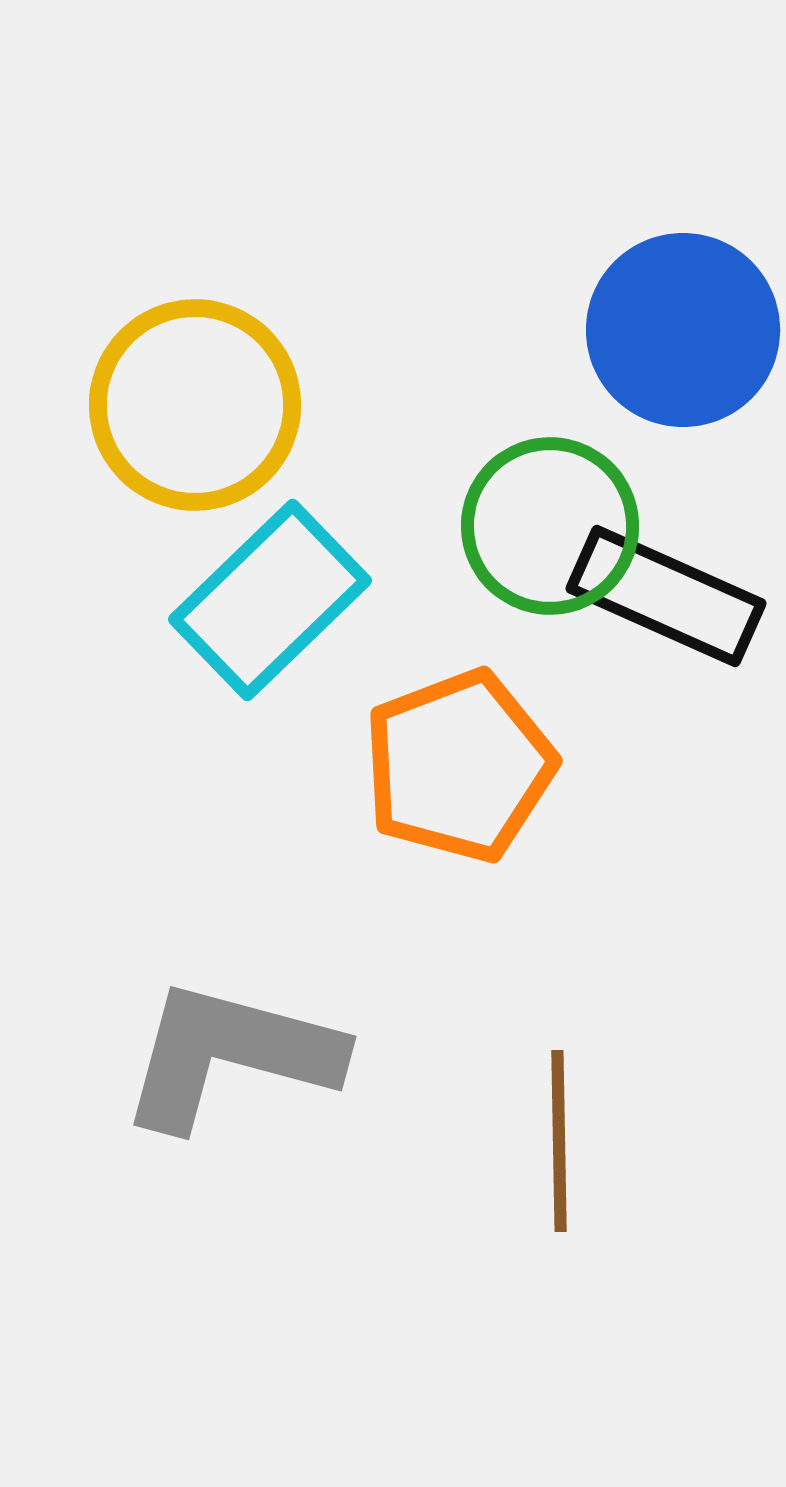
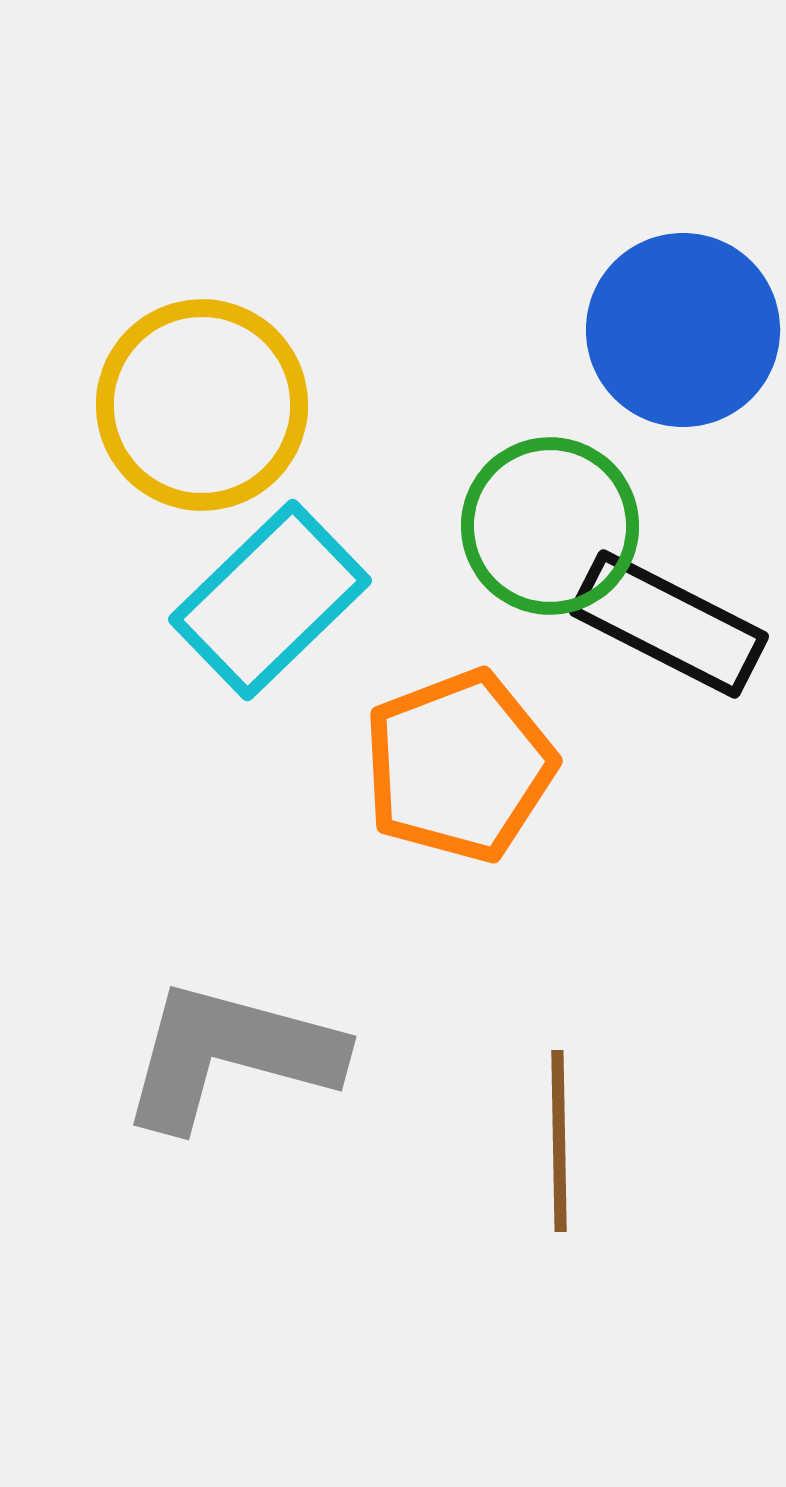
yellow circle: moved 7 px right
black rectangle: moved 3 px right, 28 px down; rotated 3 degrees clockwise
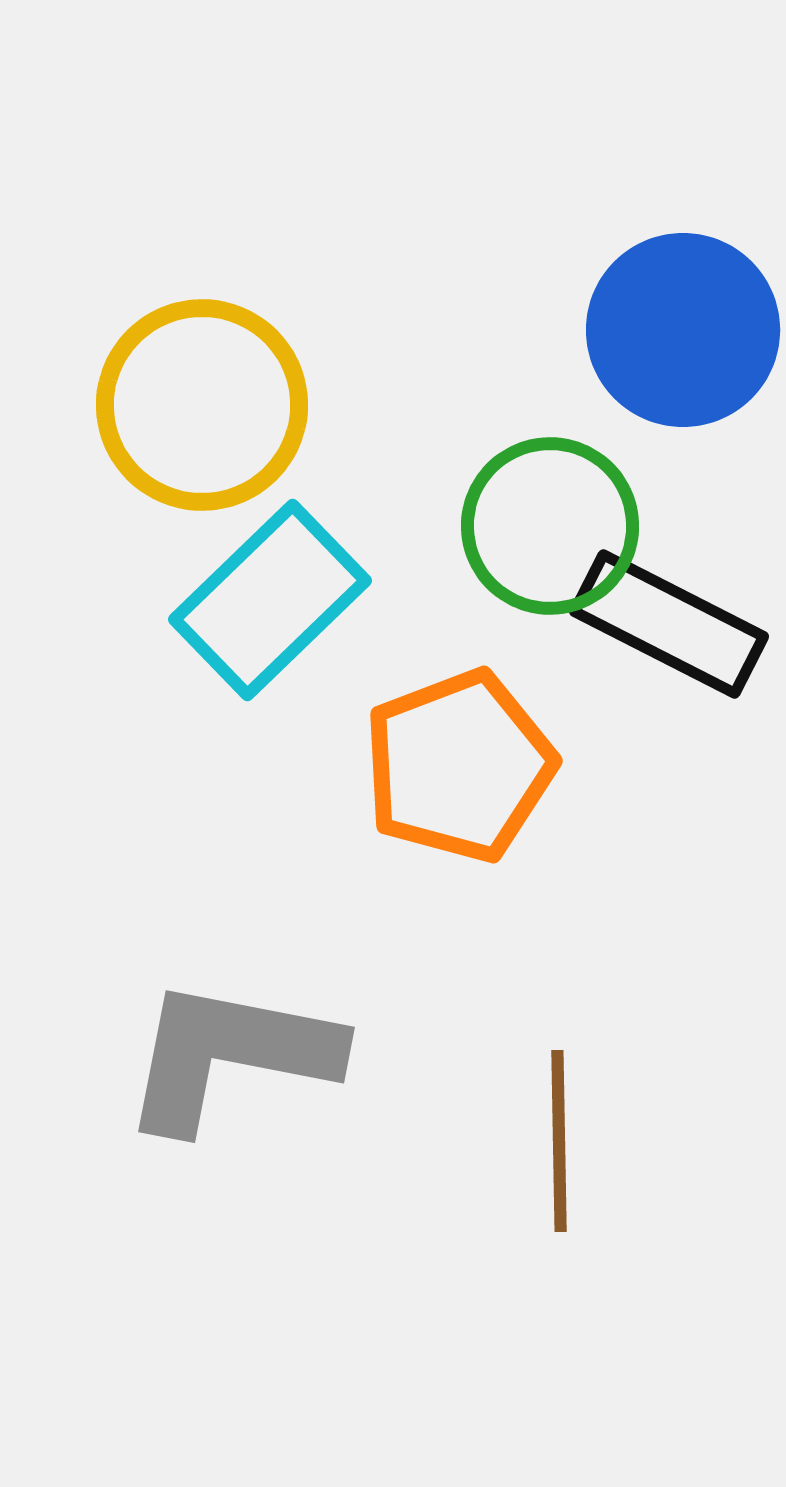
gray L-shape: rotated 4 degrees counterclockwise
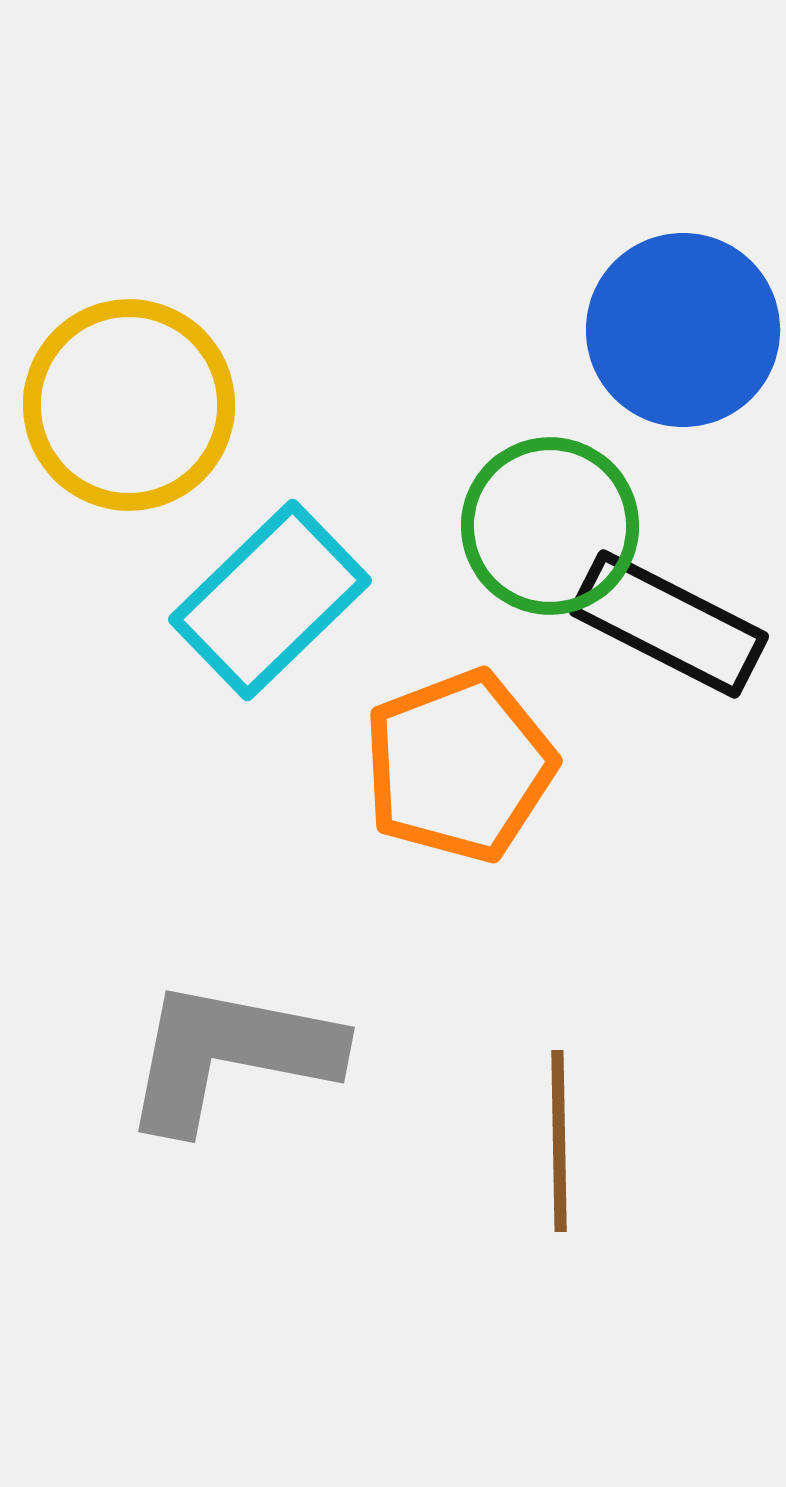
yellow circle: moved 73 px left
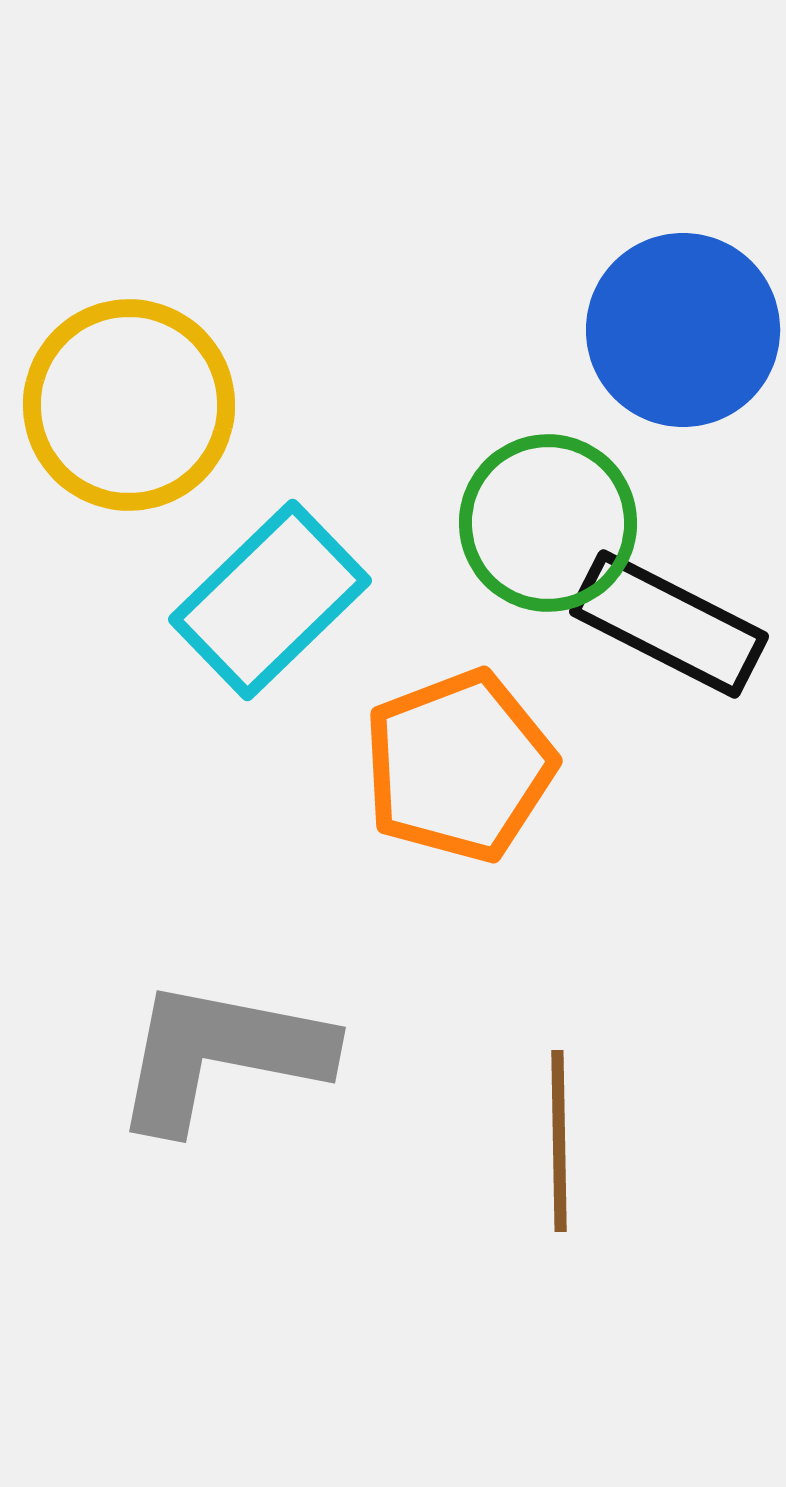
green circle: moved 2 px left, 3 px up
gray L-shape: moved 9 px left
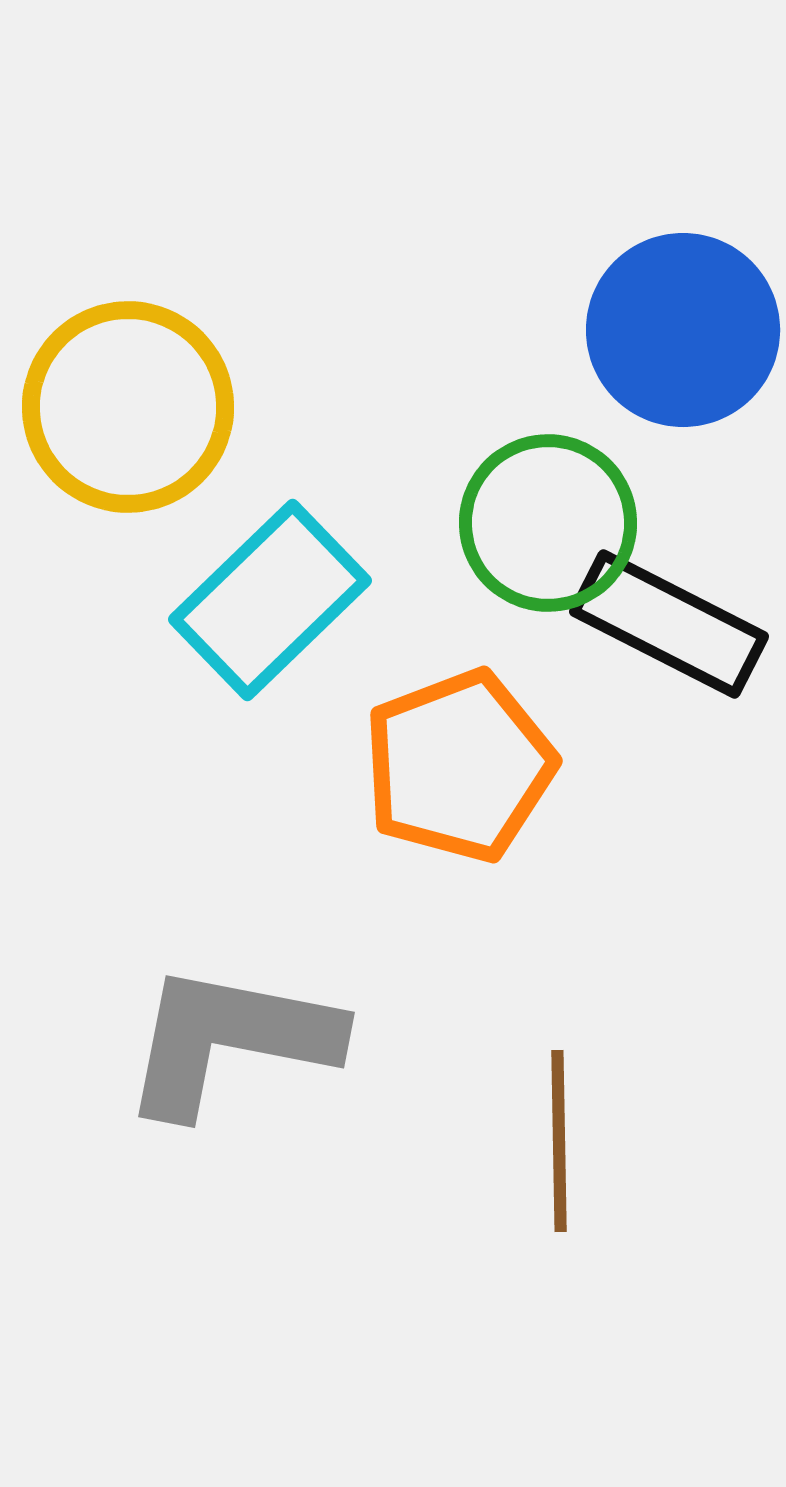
yellow circle: moved 1 px left, 2 px down
gray L-shape: moved 9 px right, 15 px up
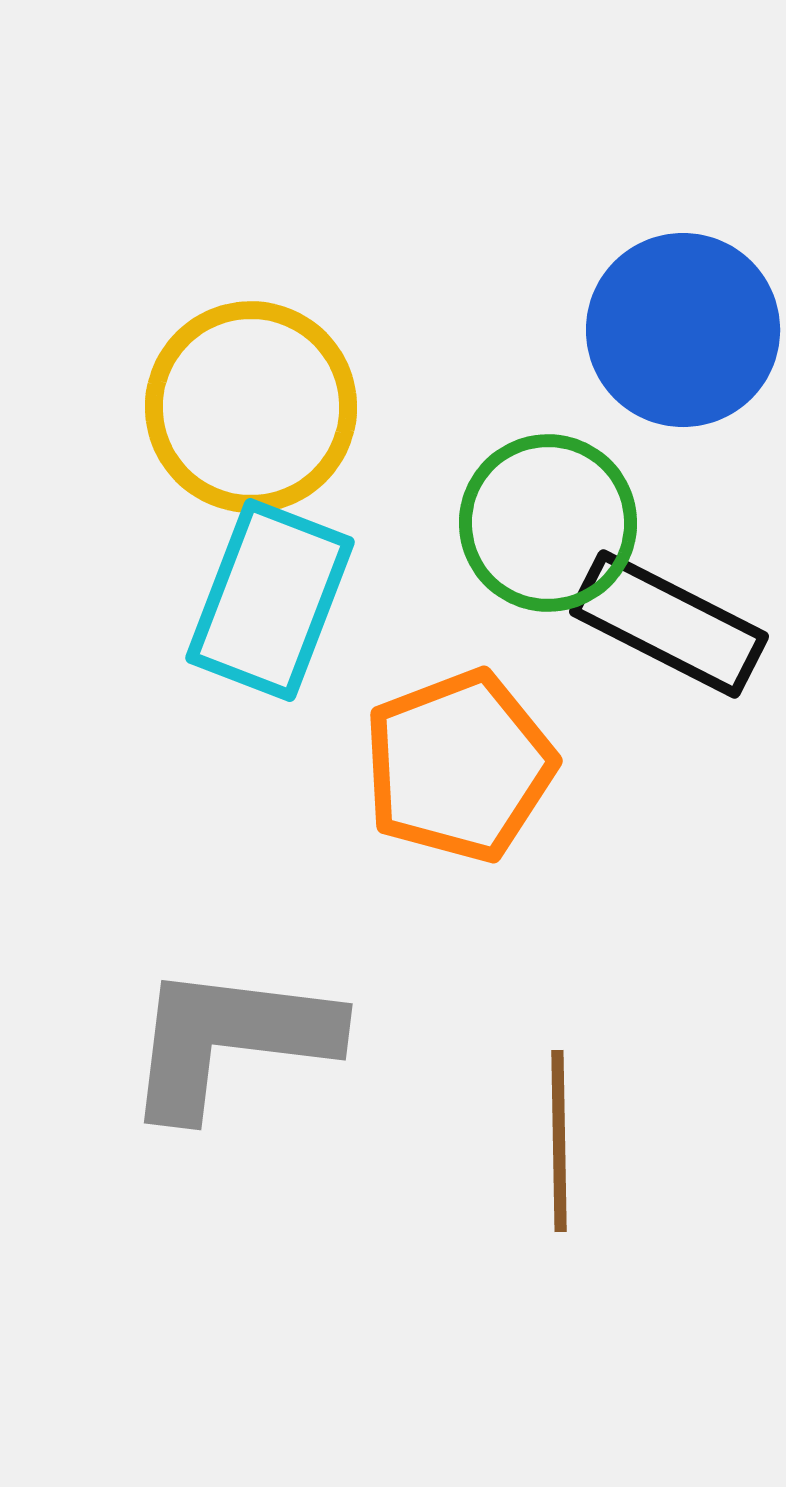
yellow circle: moved 123 px right
cyan rectangle: rotated 25 degrees counterclockwise
gray L-shape: rotated 4 degrees counterclockwise
